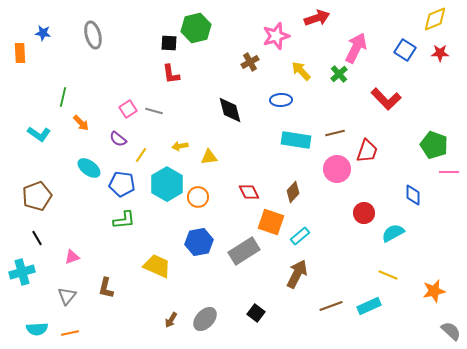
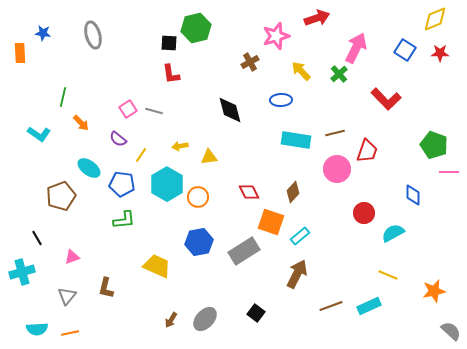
brown pentagon at (37, 196): moved 24 px right
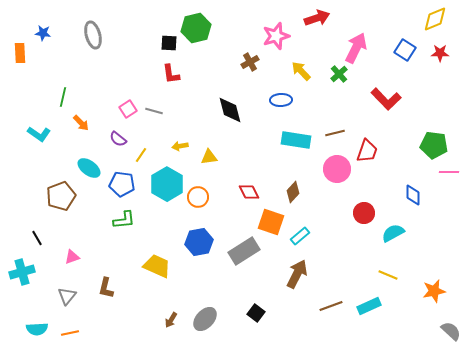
green pentagon at (434, 145): rotated 12 degrees counterclockwise
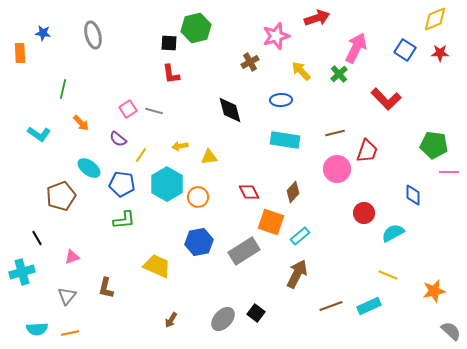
green line at (63, 97): moved 8 px up
cyan rectangle at (296, 140): moved 11 px left
gray ellipse at (205, 319): moved 18 px right
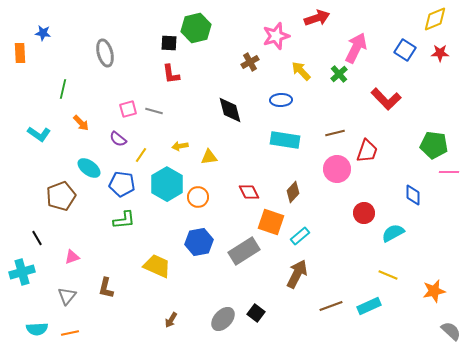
gray ellipse at (93, 35): moved 12 px right, 18 px down
pink square at (128, 109): rotated 18 degrees clockwise
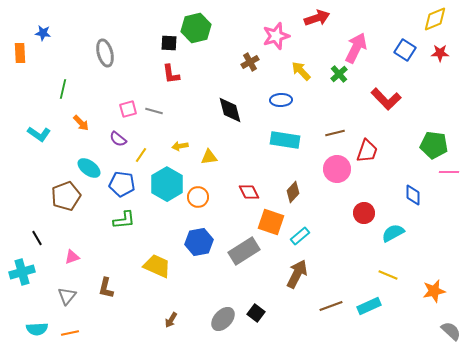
brown pentagon at (61, 196): moved 5 px right
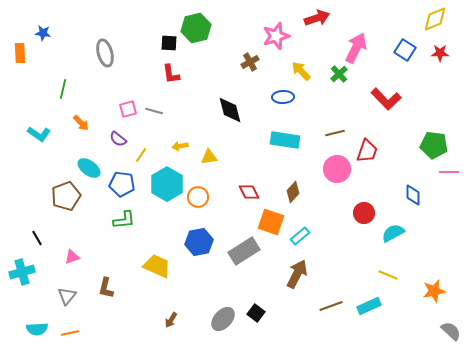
blue ellipse at (281, 100): moved 2 px right, 3 px up
